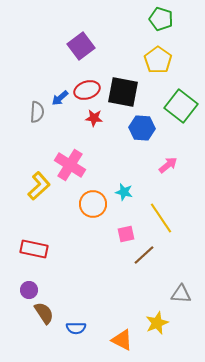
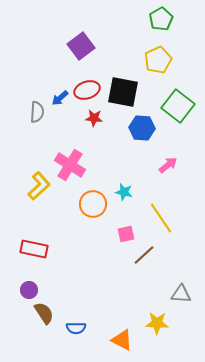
green pentagon: rotated 25 degrees clockwise
yellow pentagon: rotated 12 degrees clockwise
green square: moved 3 px left
yellow star: rotated 25 degrees clockwise
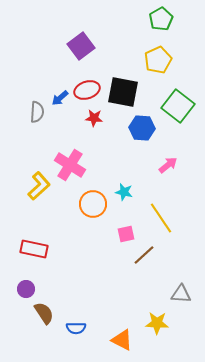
purple circle: moved 3 px left, 1 px up
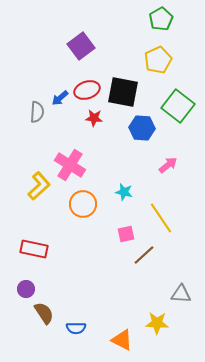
orange circle: moved 10 px left
